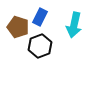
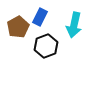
brown pentagon: rotated 25 degrees clockwise
black hexagon: moved 6 px right
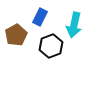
brown pentagon: moved 2 px left, 8 px down
black hexagon: moved 5 px right
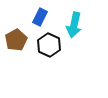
brown pentagon: moved 5 px down
black hexagon: moved 2 px left, 1 px up; rotated 15 degrees counterclockwise
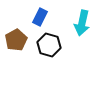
cyan arrow: moved 8 px right, 2 px up
black hexagon: rotated 10 degrees counterclockwise
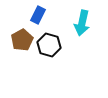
blue rectangle: moved 2 px left, 2 px up
brown pentagon: moved 6 px right
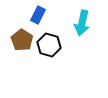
brown pentagon: rotated 10 degrees counterclockwise
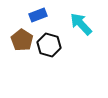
blue rectangle: rotated 42 degrees clockwise
cyan arrow: moved 1 px left, 1 px down; rotated 125 degrees clockwise
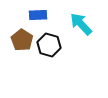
blue rectangle: rotated 18 degrees clockwise
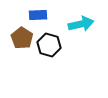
cyan arrow: rotated 120 degrees clockwise
brown pentagon: moved 2 px up
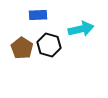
cyan arrow: moved 5 px down
brown pentagon: moved 10 px down
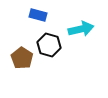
blue rectangle: rotated 18 degrees clockwise
brown pentagon: moved 10 px down
